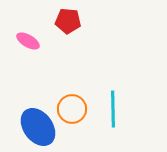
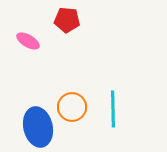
red pentagon: moved 1 px left, 1 px up
orange circle: moved 2 px up
blue ellipse: rotated 24 degrees clockwise
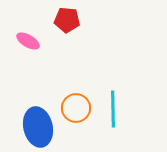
orange circle: moved 4 px right, 1 px down
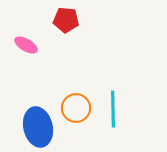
red pentagon: moved 1 px left
pink ellipse: moved 2 px left, 4 px down
